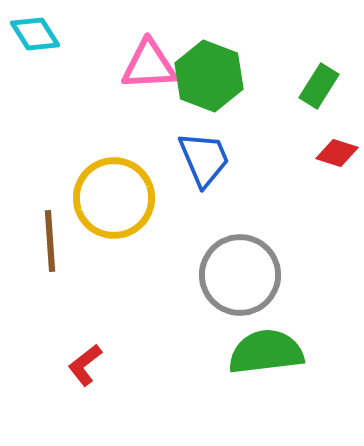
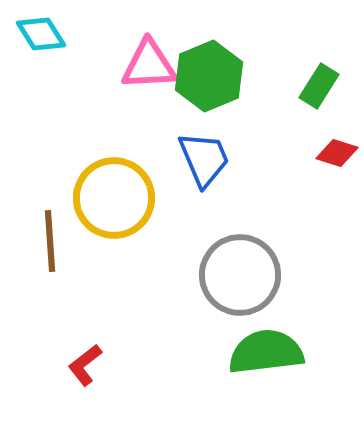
cyan diamond: moved 6 px right
green hexagon: rotated 16 degrees clockwise
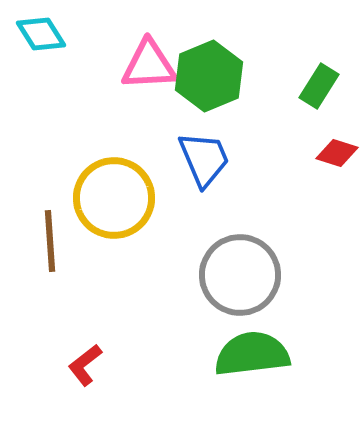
green semicircle: moved 14 px left, 2 px down
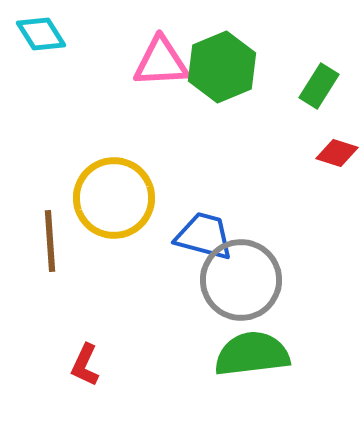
pink triangle: moved 12 px right, 3 px up
green hexagon: moved 13 px right, 9 px up
blue trapezoid: moved 77 px down; rotated 52 degrees counterclockwise
gray circle: moved 1 px right, 5 px down
red L-shape: rotated 27 degrees counterclockwise
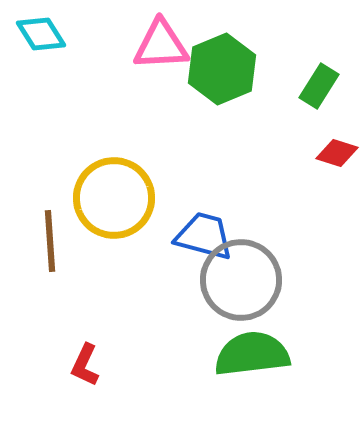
pink triangle: moved 17 px up
green hexagon: moved 2 px down
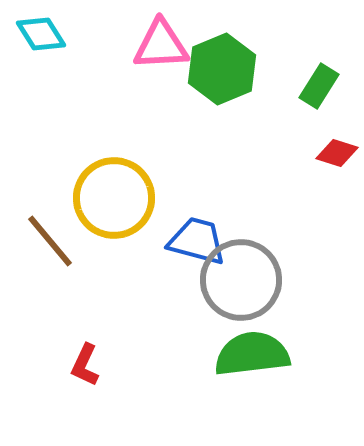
blue trapezoid: moved 7 px left, 5 px down
brown line: rotated 36 degrees counterclockwise
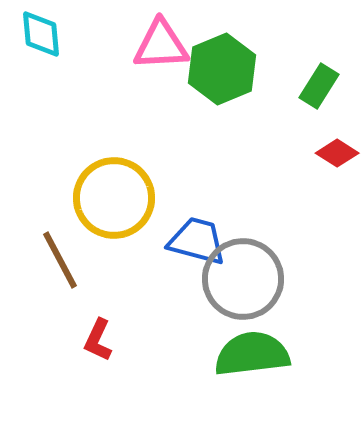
cyan diamond: rotated 27 degrees clockwise
red diamond: rotated 15 degrees clockwise
brown line: moved 10 px right, 19 px down; rotated 12 degrees clockwise
gray circle: moved 2 px right, 1 px up
red L-shape: moved 13 px right, 25 px up
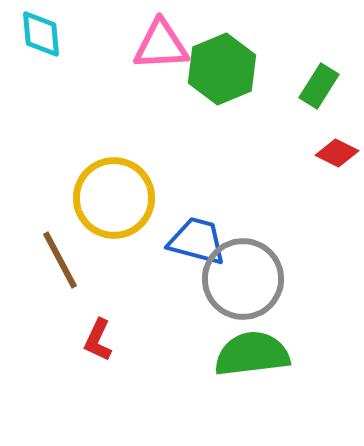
red diamond: rotated 6 degrees counterclockwise
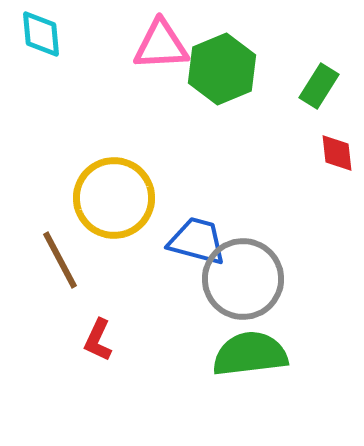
red diamond: rotated 57 degrees clockwise
green semicircle: moved 2 px left
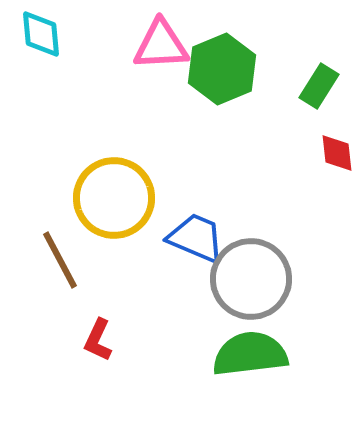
blue trapezoid: moved 1 px left, 3 px up; rotated 8 degrees clockwise
gray circle: moved 8 px right
